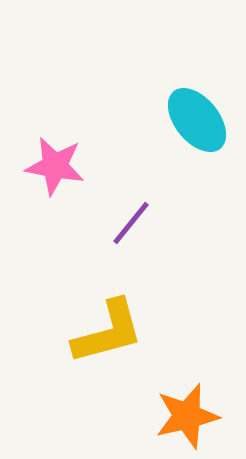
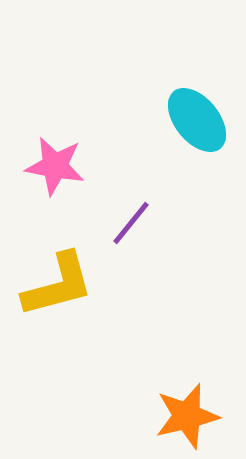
yellow L-shape: moved 50 px left, 47 px up
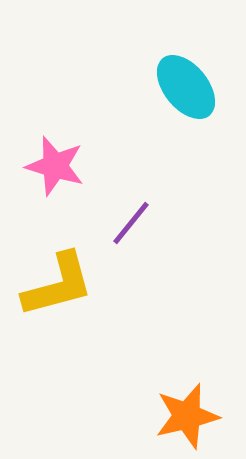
cyan ellipse: moved 11 px left, 33 px up
pink star: rotated 6 degrees clockwise
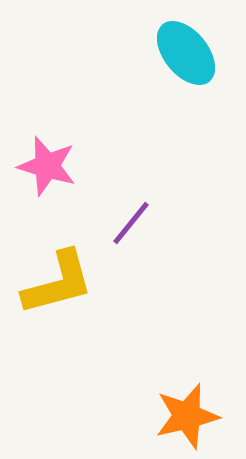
cyan ellipse: moved 34 px up
pink star: moved 8 px left
yellow L-shape: moved 2 px up
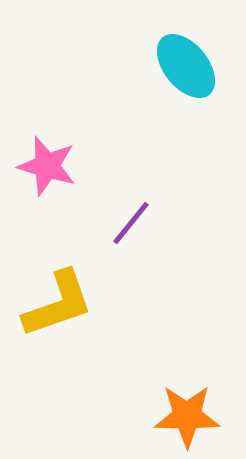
cyan ellipse: moved 13 px down
yellow L-shape: moved 21 px down; rotated 4 degrees counterclockwise
orange star: rotated 14 degrees clockwise
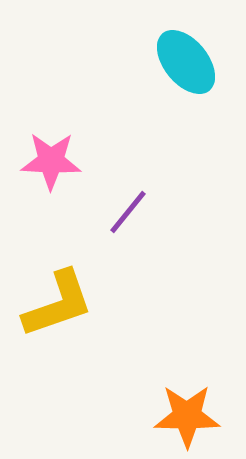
cyan ellipse: moved 4 px up
pink star: moved 4 px right, 5 px up; rotated 14 degrees counterclockwise
purple line: moved 3 px left, 11 px up
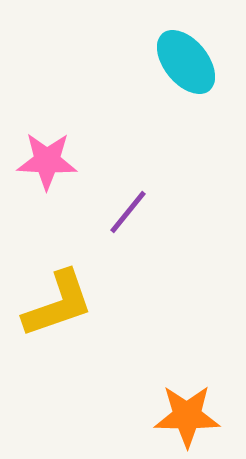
pink star: moved 4 px left
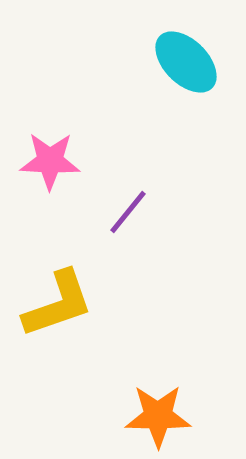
cyan ellipse: rotated 6 degrees counterclockwise
pink star: moved 3 px right
orange star: moved 29 px left
